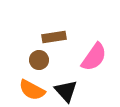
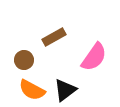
brown rectangle: rotated 20 degrees counterclockwise
brown circle: moved 15 px left
black triangle: moved 1 px left, 1 px up; rotated 35 degrees clockwise
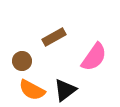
brown circle: moved 2 px left, 1 px down
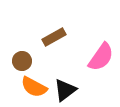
pink semicircle: moved 7 px right
orange semicircle: moved 2 px right, 3 px up
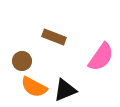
brown rectangle: rotated 50 degrees clockwise
black triangle: rotated 15 degrees clockwise
